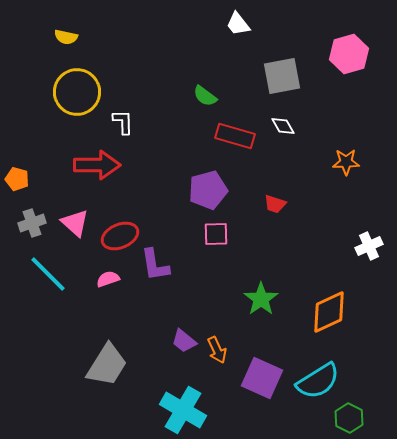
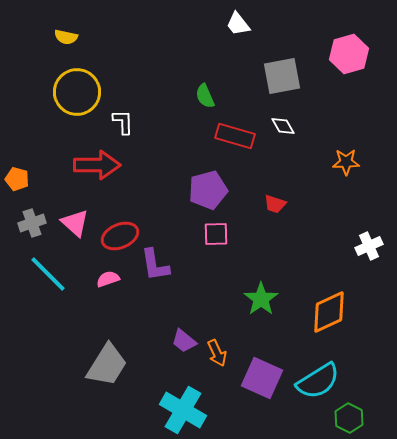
green semicircle: rotated 30 degrees clockwise
orange arrow: moved 3 px down
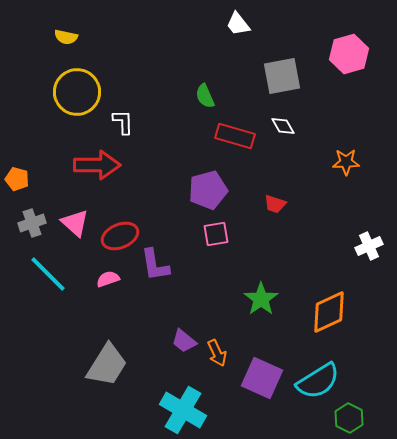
pink square: rotated 8 degrees counterclockwise
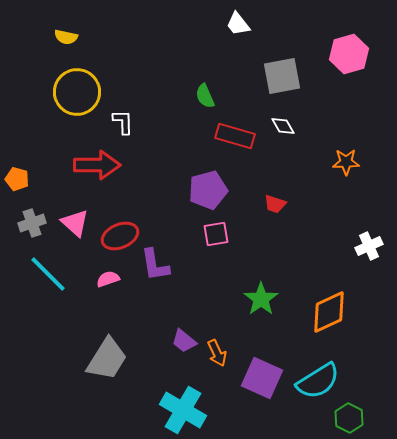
gray trapezoid: moved 6 px up
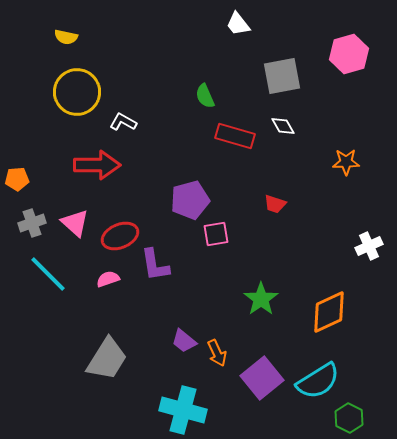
white L-shape: rotated 60 degrees counterclockwise
orange pentagon: rotated 20 degrees counterclockwise
purple pentagon: moved 18 px left, 10 px down
purple square: rotated 27 degrees clockwise
cyan cross: rotated 15 degrees counterclockwise
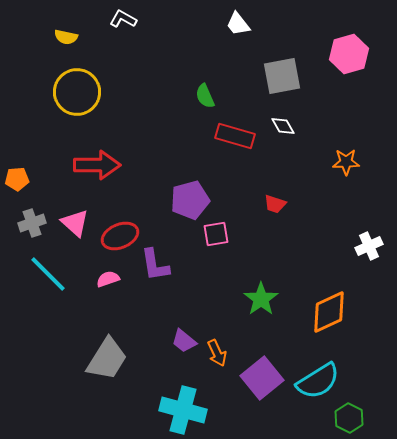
white L-shape: moved 103 px up
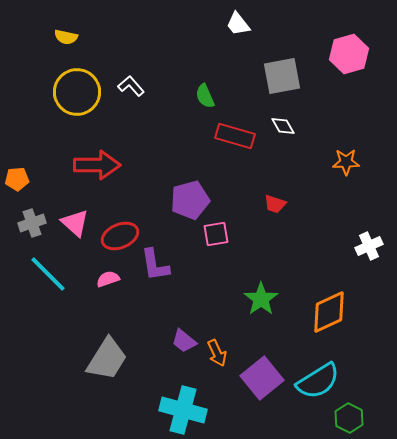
white L-shape: moved 8 px right, 67 px down; rotated 20 degrees clockwise
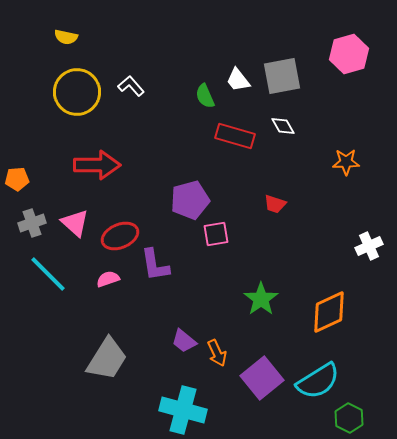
white trapezoid: moved 56 px down
